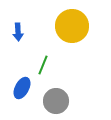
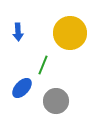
yellow circle: moved 2 px left, 7 px down
blue ellipse: rotated 15 degrees clockwise
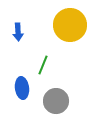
yellow circle: moved 8 px up
blue ellipse: rotated 50 degrees counterclockwise
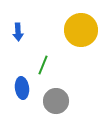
yellow circle: moved 11 px right, 5 px down
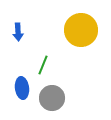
gray circle: moved 4 px left, 3 px up
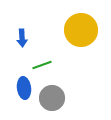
blue arrow: moved 4 px right, 6 px down
green line: moved 1 px left; rotated 48 degrees clockwise
blue ellipse: moved 2 px right
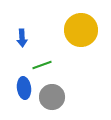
gray circle: moved 1 px up
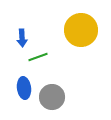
green line: moved 4 px left, 8 px up
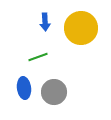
yellow circle: moved 2 px up
blue arrow: moved 23 px right, 16 px up
gray circle: moved 2 px right, 5 px up
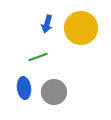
blue arrow: moved 2 px right, 2 px down; rotated 18 degrees clockwise
